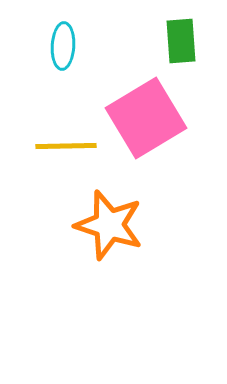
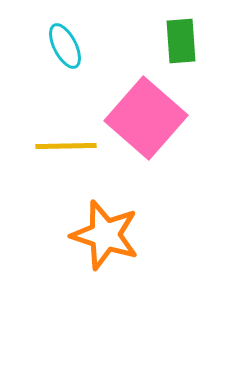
cyan ellipse: moved 2 px right; rotated 30 degrees counterclockwise
pink square: rotated 18 degrees counterclockwise
orange star: moved 4 px left, 10 px down
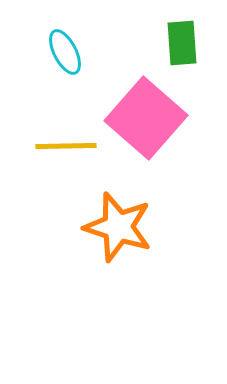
green rectangle: moved 1 px right, 2 px down
cyan ellipse: moved 6 px down
orange star: moved 13 px right, 8 px up
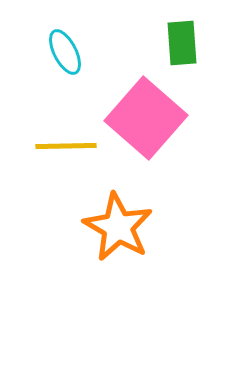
orange star: rotated 12 degrees clockwise
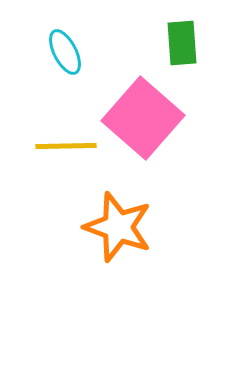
pink square: moved 3 px left
orange star: rotated 10 degrees counterclockwise
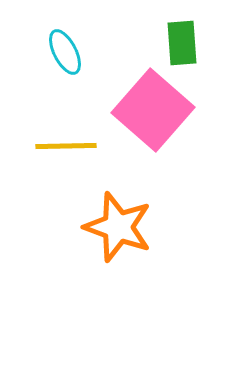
pink square: moved 10 px right, 8 px up
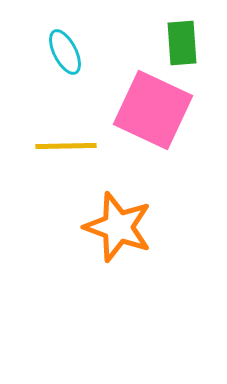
pink square: rotated 16 degrees counterclockwise
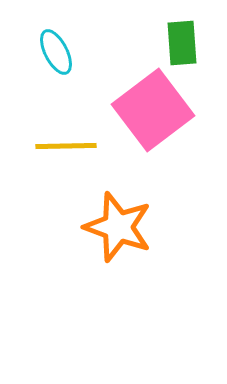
cyan ellipse: moved 9 px left
pink square: rotated 28 degrees clockwise
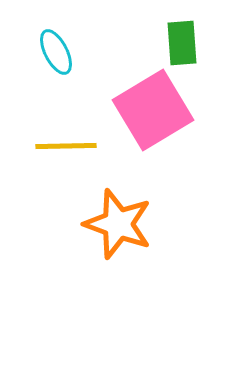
pink square: rotated 6 degrees clockwise
orange star: moved 3 px up
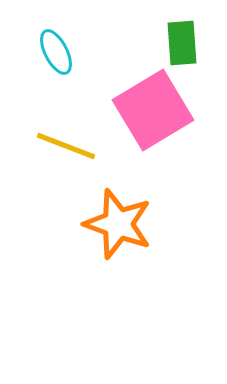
yellow line: rotated 22 degrees clockwise
